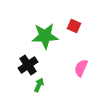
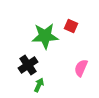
red square: moved 3 px left
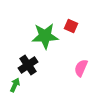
green arrow: moved 24 px left
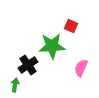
green star: moved 7 px right, 10 px down
green arrow: rotated 16 degrees counterclockwise
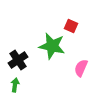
green star: rotated 16 degrees clockwise
black cross: moved 10 px left, 5 px up
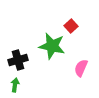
red square: rotated 24 degrees clockwise
black cross: rotated 18 degrees clockwise
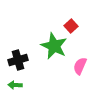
green star: moved 2 px right; rotated 12 degrees clockwise
pink semicircle: moved 1 px left, 2 px up
green arrow: rotated 96 degrees counterclockwise
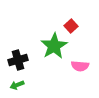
green star: rotated 16 degrees clockwise
pink semicircle: rotated 108 degrees counterclockwise
green arrow: moved 2 px right; rotated 24 degrees counterclockwise
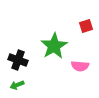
red square: moved 15 px right; rotated 24 degrees clockwise
black cross: rotated 36 degrees clockwise
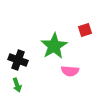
red square: moved 1 px left, 4 px down
pink semicircle: moved 10 px left, 5 px down
green arrow: rotated 88 degrees counterclockwise
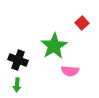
red square: moved 3 px left, 7 px up; rotated 24 degrees counterclockwise
green arrow: rotated 24 degrees clockwise
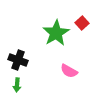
green star: moved 2 px right, 13 px up
pink semicircle: moved 1 px left; rotated 24 degrees clockwise
